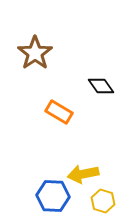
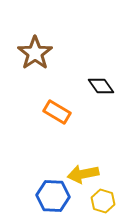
orange rectangle: moved 2 px left
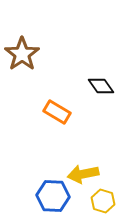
brown star: moved 13 px left, 1 px down
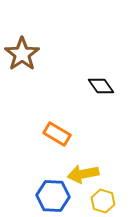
orange rectangle: moved 22 px down
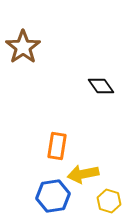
brown star: moved 1 px right, 7 px up
orange rectangle: moved 12 px down; rotated 68 degrees clockwise
blue hexagon: rotated 12 degrees counterclockwise
yellow hexagon: moved 6 px right
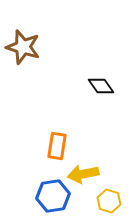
brown star: rotated 20 degrees counterclockwise
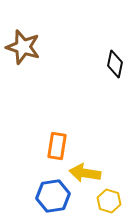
black diamond: moved 14 px right, 22 px up; rotated 48 degrees clockwise
yellow arrow: moved 2 px right, 1 px up; rotated 20 degrees clockwise
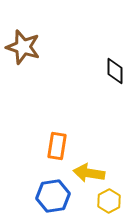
black diamond: moved 7 px down; rotated 12 degrees counterclockwise
yellow arrow: moved 4 px right
yellow hexagon: rotated 15 degrees clockwise
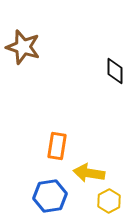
blue hexagon: moved 3 px left
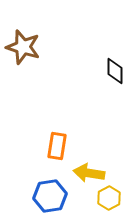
yellow hexagon: moved 3 px up
